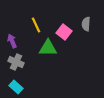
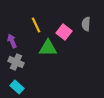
cyan rectangle: moved 1 px right
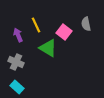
gray semicircle: rotated 16 degrees counterclockwise
purple arrow: moved 6 px right, 6 px up
green triangle: rotated 30 degrees clockwise
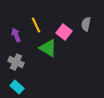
gray semicircle: rotated 24 degrees clockwise
purple arrow: moved 2 px left
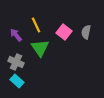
gray semicircle: moved 8 px down
purple arrow: rotated 16 degrees counterclockwise
green triangle: moved 8 px left; rotated 24 degrees clockwise
cyan rectangle: moved 6 px up
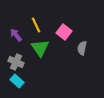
gray semicircle: moved 4 px left, 16 px down
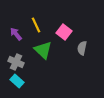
purple arrow: moved 1 px up
green triangle: moved 3 px right, 2 px down; rotated 12 degrees counterclockwise
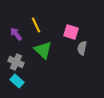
pink square: moved 7 px right; rotated 21 degrees counterclockwise
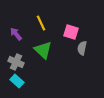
yellow line: moved 5 px right, 2 px up
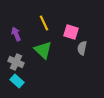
yellow line: moved 3 px right
purple arrow: rotated 16 degrees clockwise
